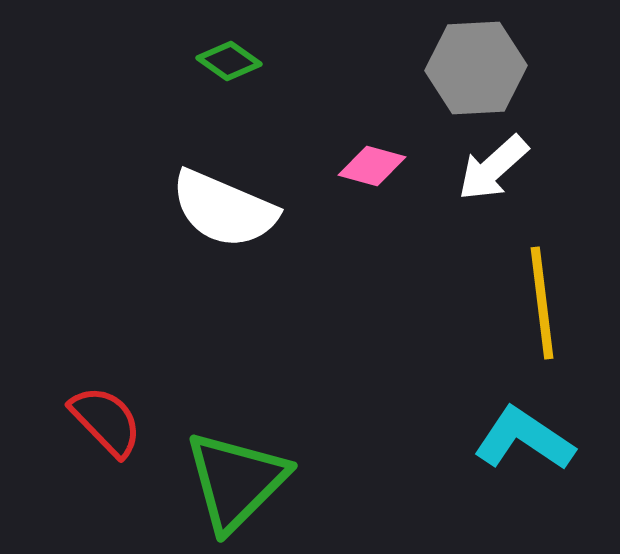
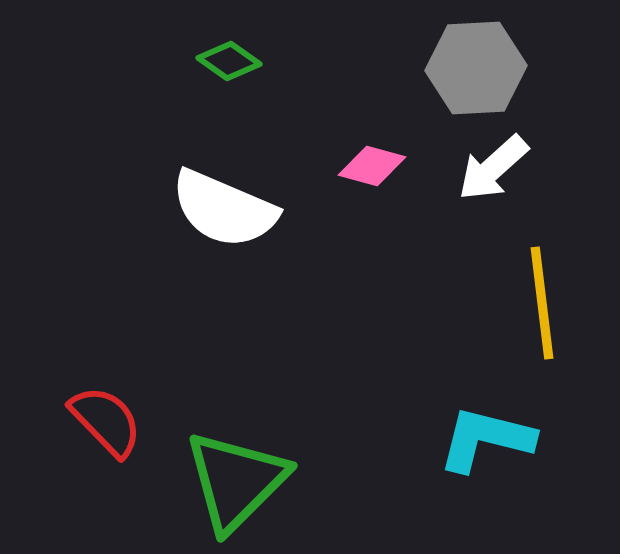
cyan L-shape: moved 38 px left; rotated 20 degrees counterclockwise
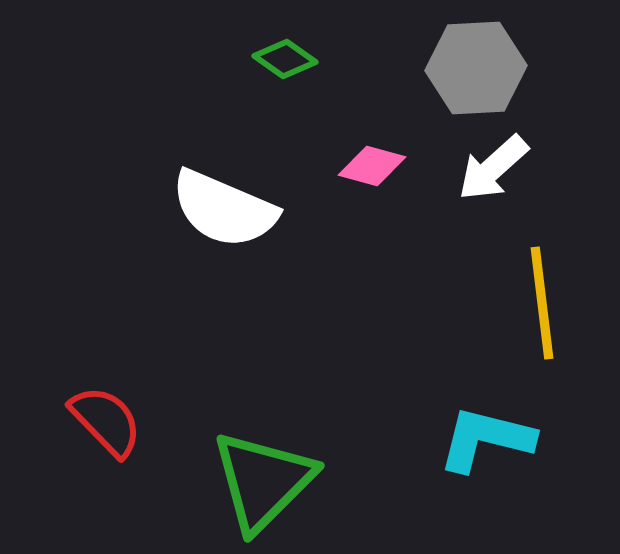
green diamond: moved 56 px right, 2 px up
green triangle: moved 27 px right
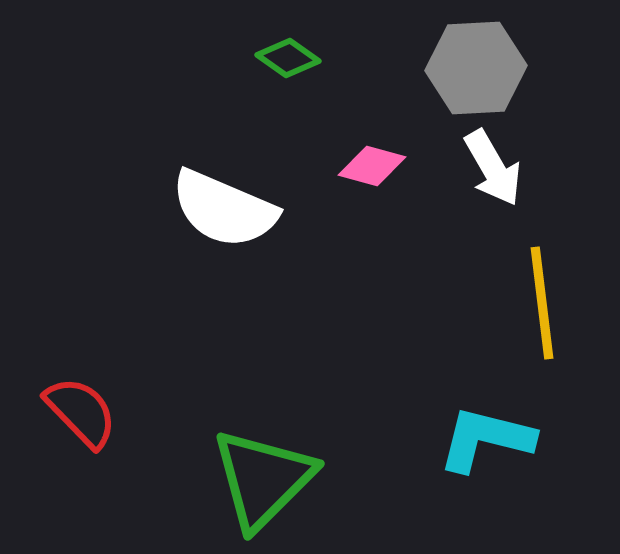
green diamond: moved 3 px right, 1 px up
white arrow: rotated 78 degrees counterclockwise
red semicircle: moved 25 px left, 9 px up
green triangle: moved 2 px up
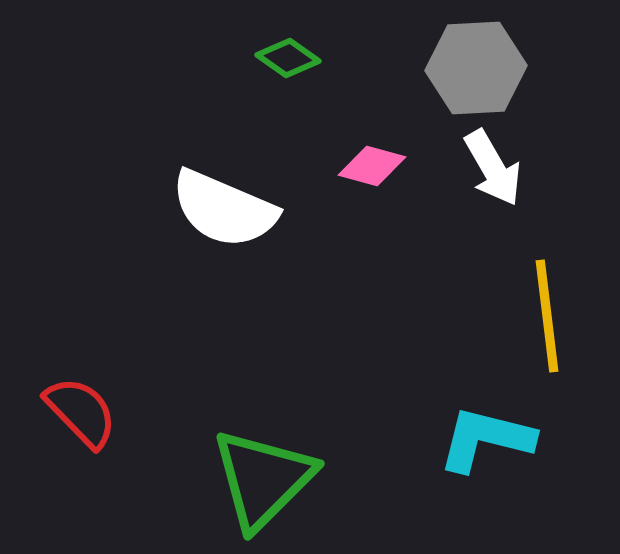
yellow line: moved 5 px right, 13 px down
